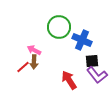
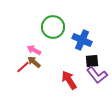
green circle: moved 6 px left
brown arrow: rotated 128 degrees clockwise
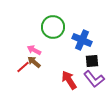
purple L-shape: moved 3 px left, 4 px down
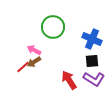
blue cross: moved 10 px right, 1 px up
brown arrow: rotated 72 degrees counterclockwise
purple L-shape: rotated 20 degrees counterclockwise
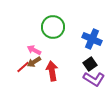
black square: moved 2 px left, 3 px down; rotated 32 degrees counterclockwise
red arrow: moved 17 px left, 9 px up; rotated 24 degrees clockwise
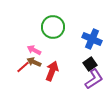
brown arrow: rotated 56 degrees clockwise
red arrow: rotated 30 degrees clockwise
purple L-shape: rotated 65 degrees counterclockwise
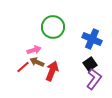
pink arrow: rotated 136 degrees clockwise
brown arrow: moved 3 px right
purple L-shape: rotated 20 degrees counterclockwise
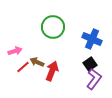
pink arrow: moved 19 px left, 1 px down
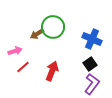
brown arrow: moved 28 px up; rotated 56 degrees counterclockwise
purple L-shape: moved 2 px left, 5 px down
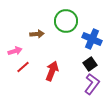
green circle: moved 13 px right, 6 px up
brown arrow: rotated 152 degrees counterclockwise
